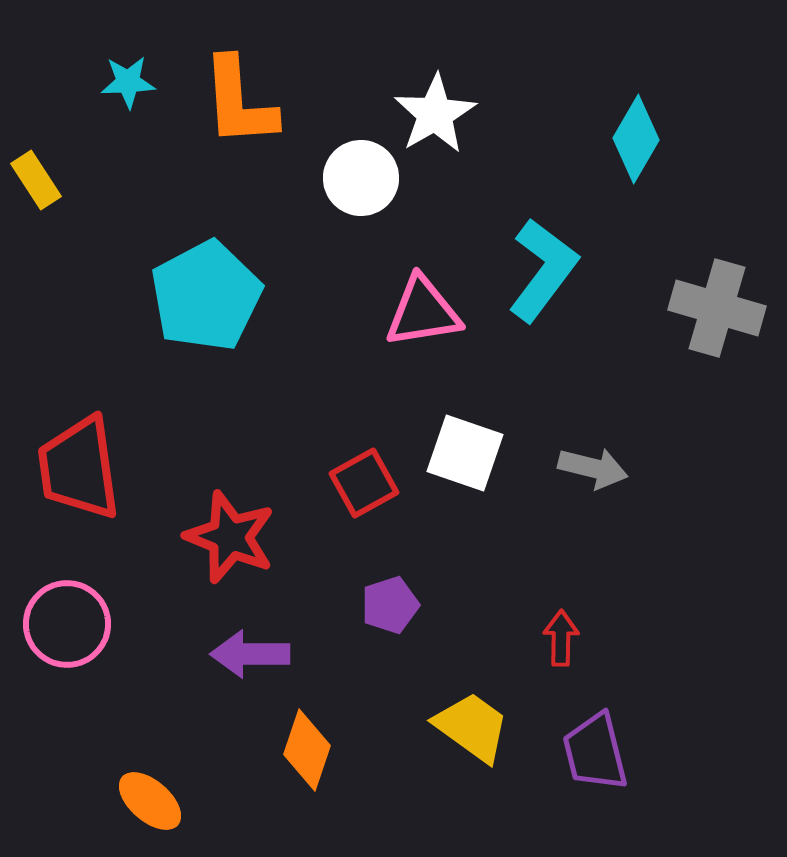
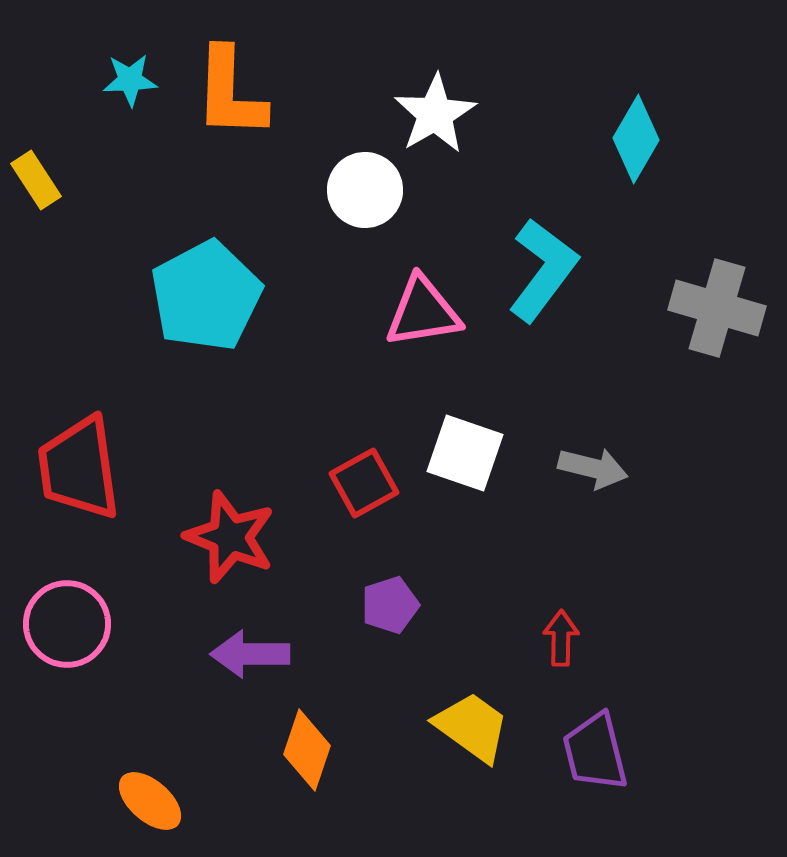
cyan star: moved 2 px right, 2 px up
orange L-shape: moved 9 px left, 9 px up; rotated 6 degrees clockwise
white circle: moved 4 px right, 12 px down
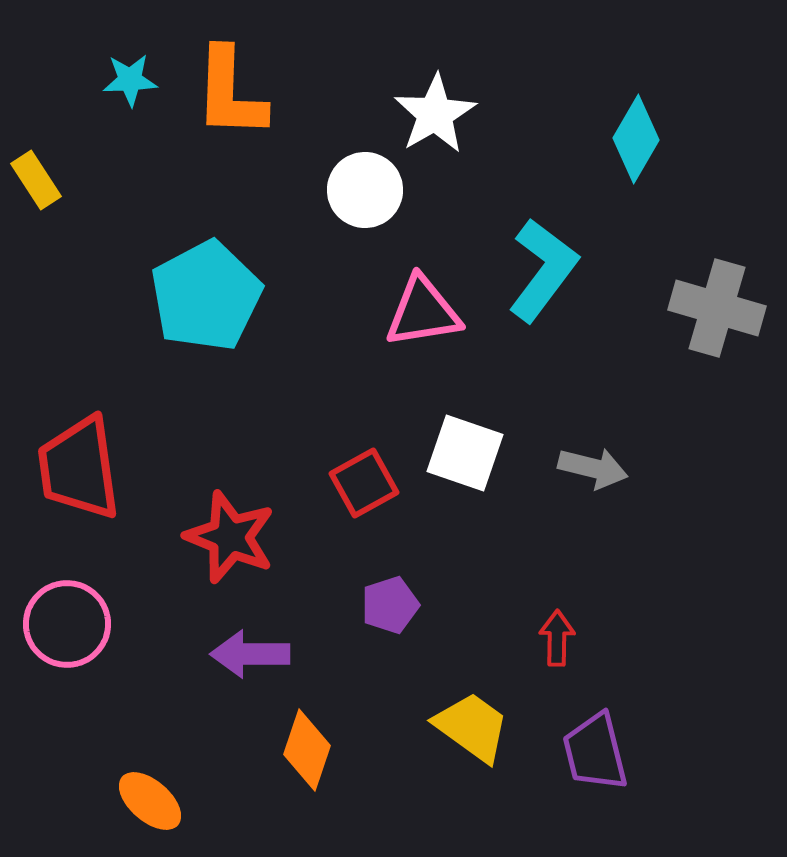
red arrow: moved 4 px left
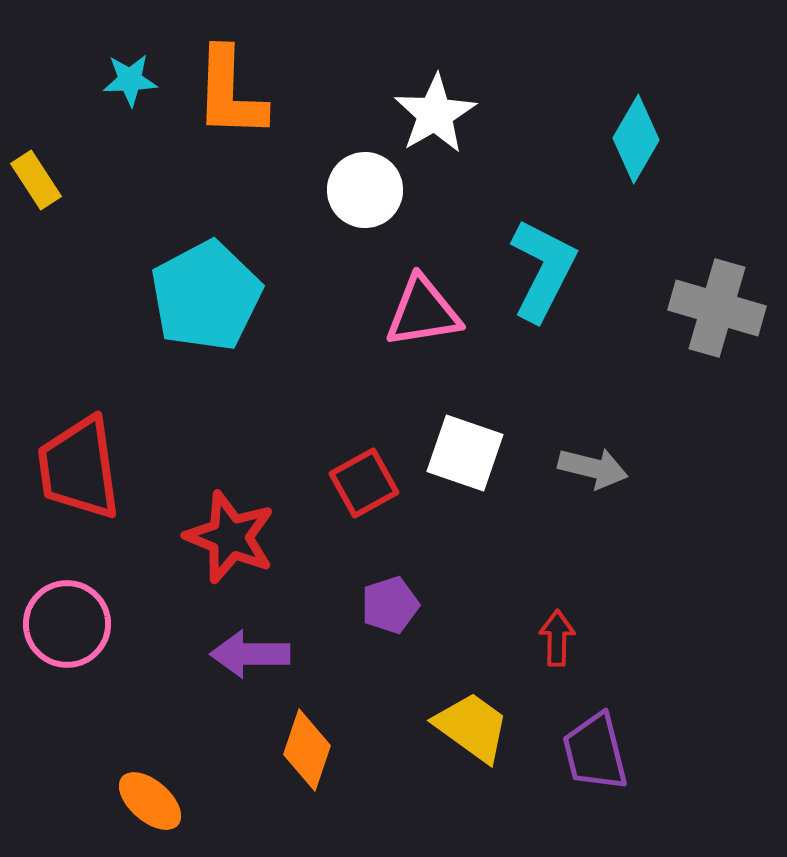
cyan L-shape: rotated 10 degrees counterclockwise
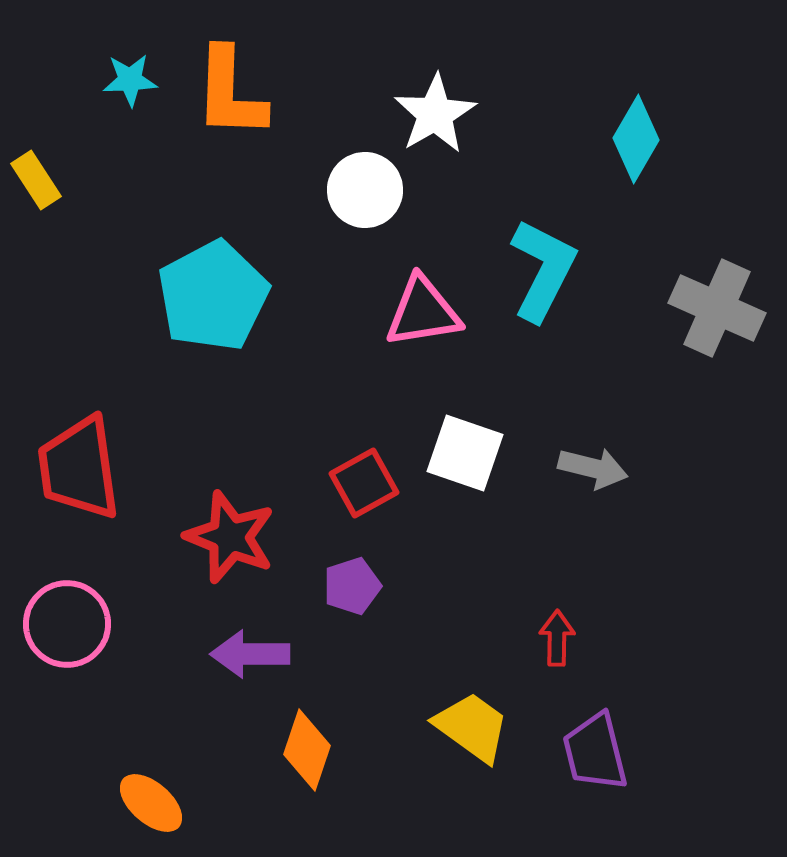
cyan pentagon: moved 7 px right
gray cross: rotated 8 degrees clockwise
purple pentagon: moved 38 px left, 19 px up
orange ellipse: moved 1 px right, 2 px down
